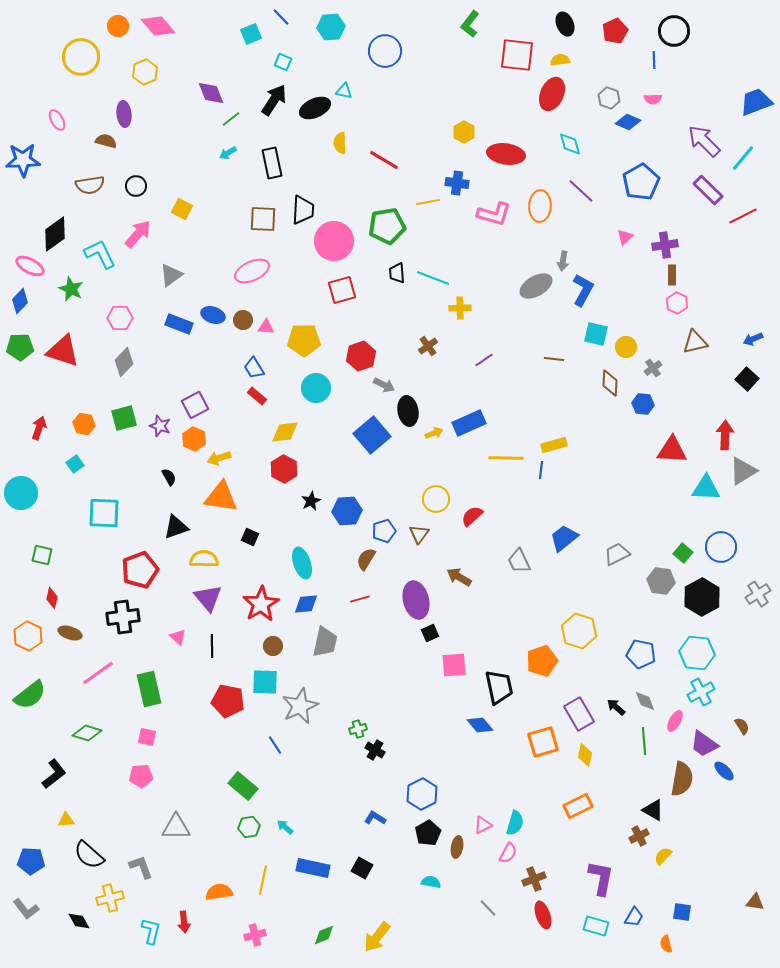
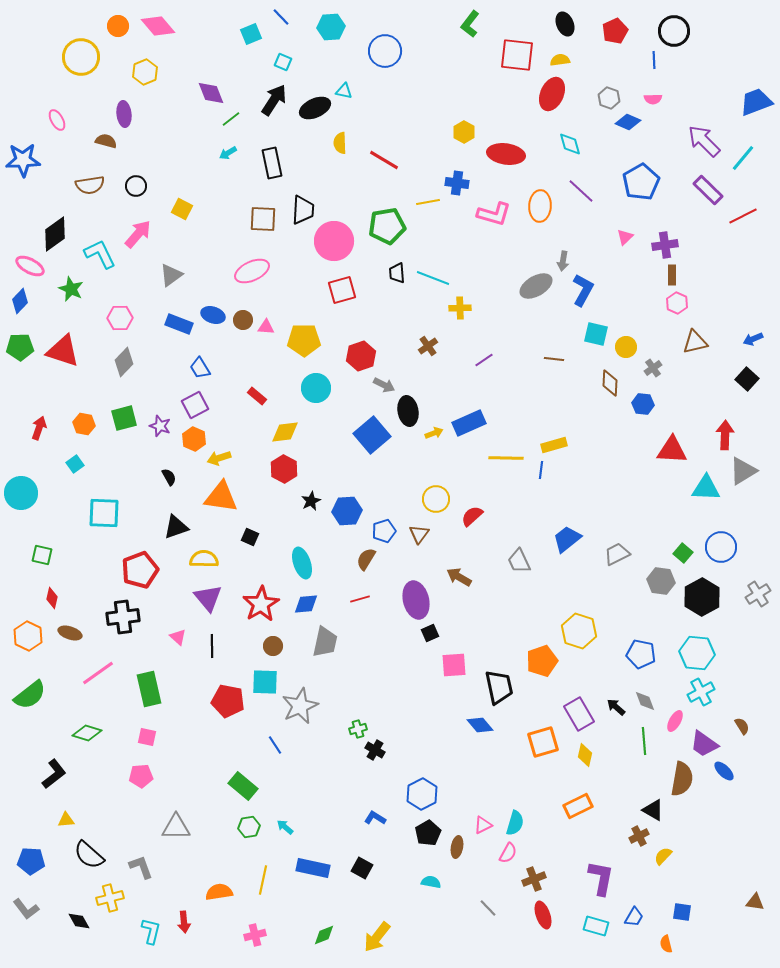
blue trapezoid at (254, 368): moved 54 px left
blue trapezoid at (564, 538): moved 3 px right, 1 px down
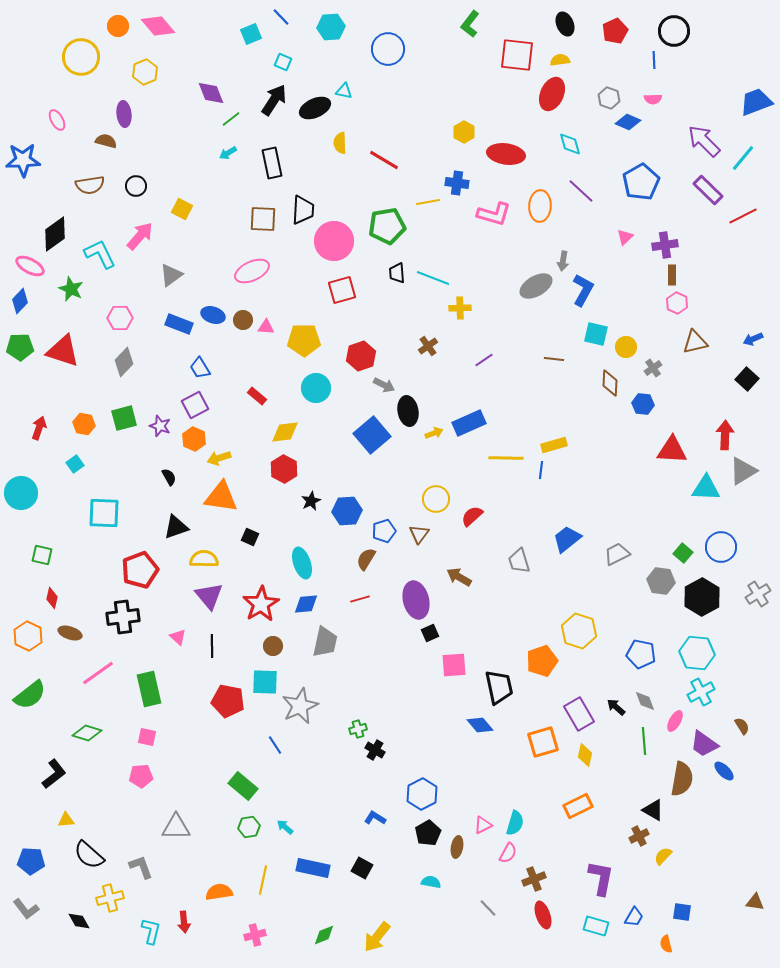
blue circle at (385, 51): moved 3 px right, 2 px up
pink arrow at (138, 234): moved 2 px right, 2 px down
gray trapezoid at (519, 561): rotated 8 degrees clockwise
purple triangle at (208, 598): moved 1 px right, 2 px up
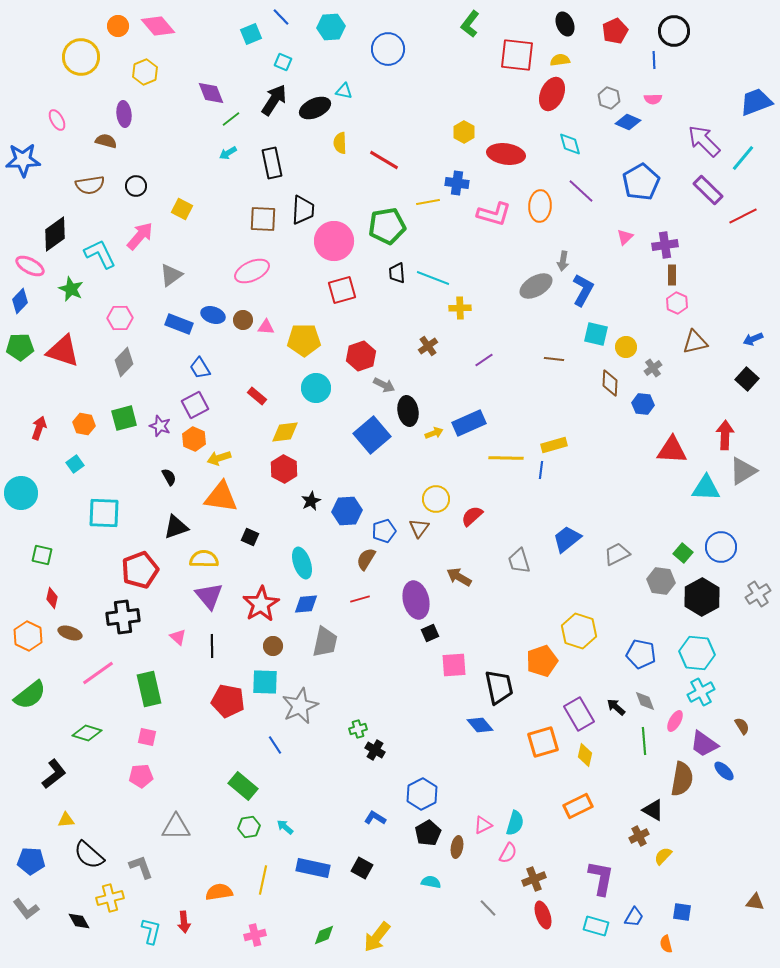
brown triangle at (419, 534): moved 6 px up
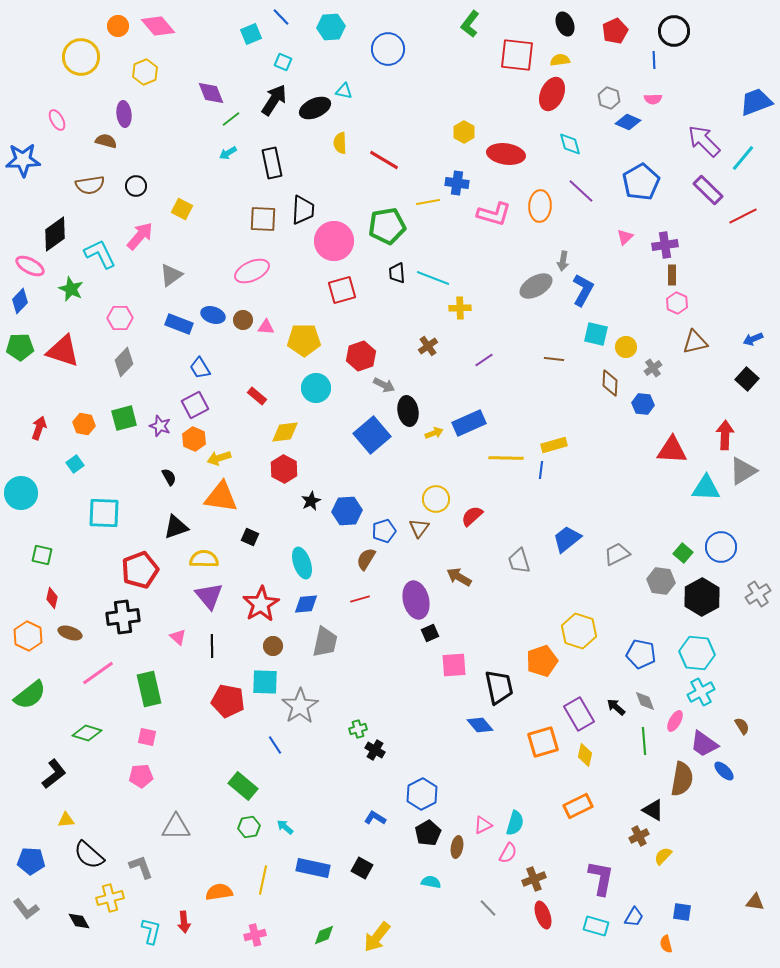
gray star at (300, 706): rotated 9 degrees counterclockwise
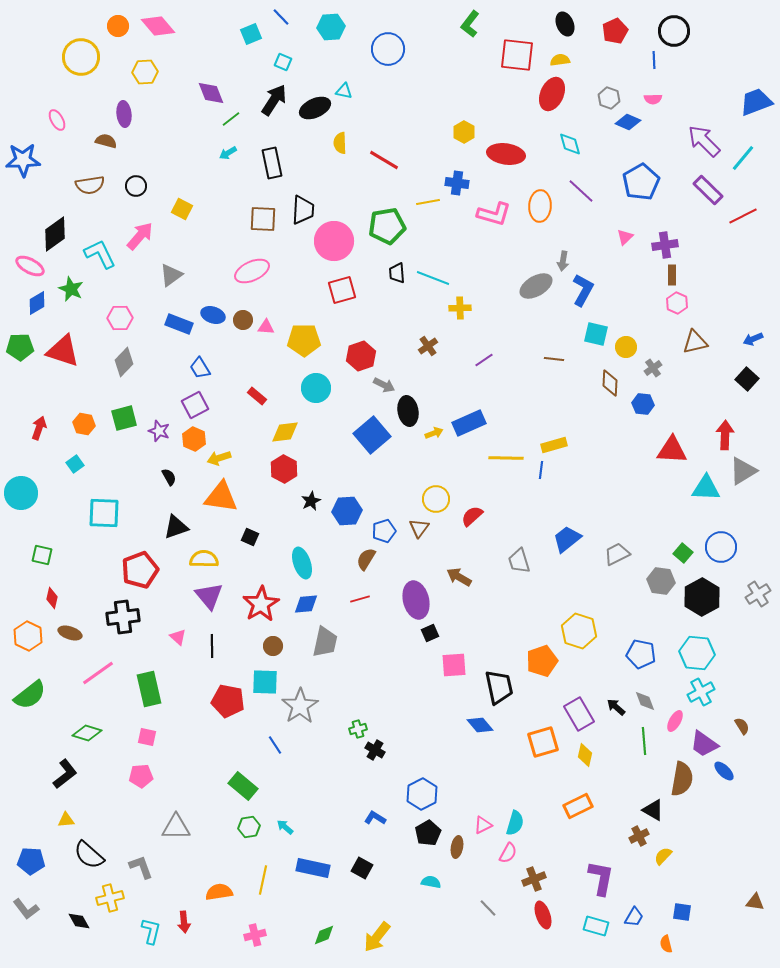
yellow hexagon at (145, 72): rotated 20 degrees clockwise
blue diamond at (20, 301): moved 17 px right, 2 px down; rotated 15 degrees clockwise
purple star at (160, 426): moved 1 px left, 5 px down
black L-shape at (54, 774): moved 11 px right
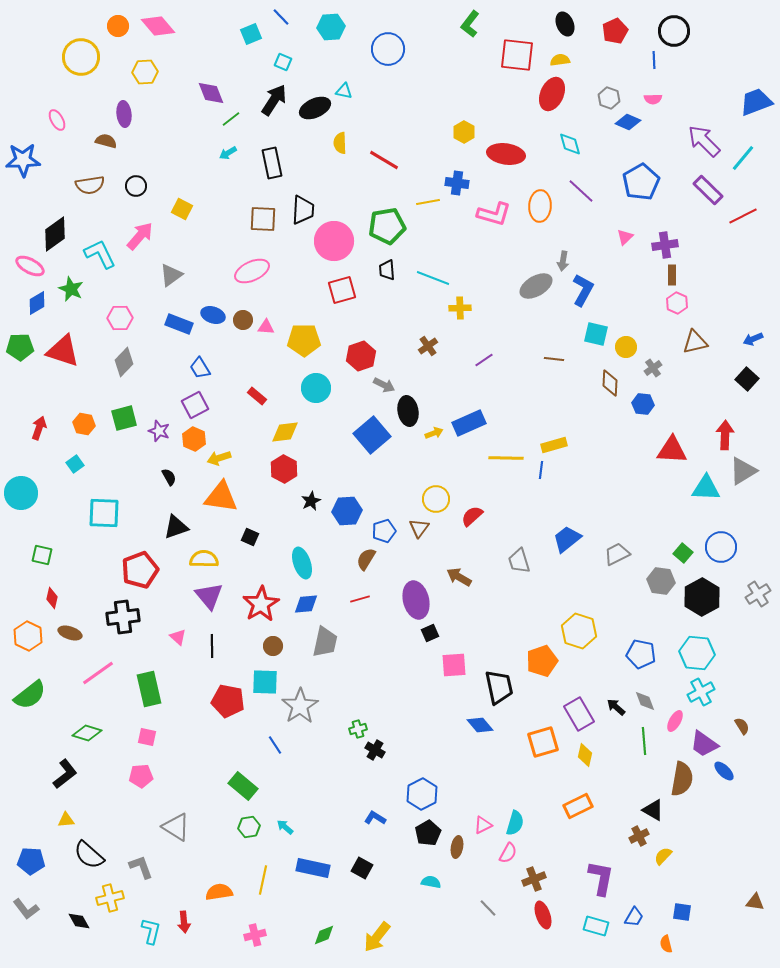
black trapezoid at (397, 273): moved 10 px left, 3 px up
gray triangle at (176, 827): rotated 32 degrees clockwise
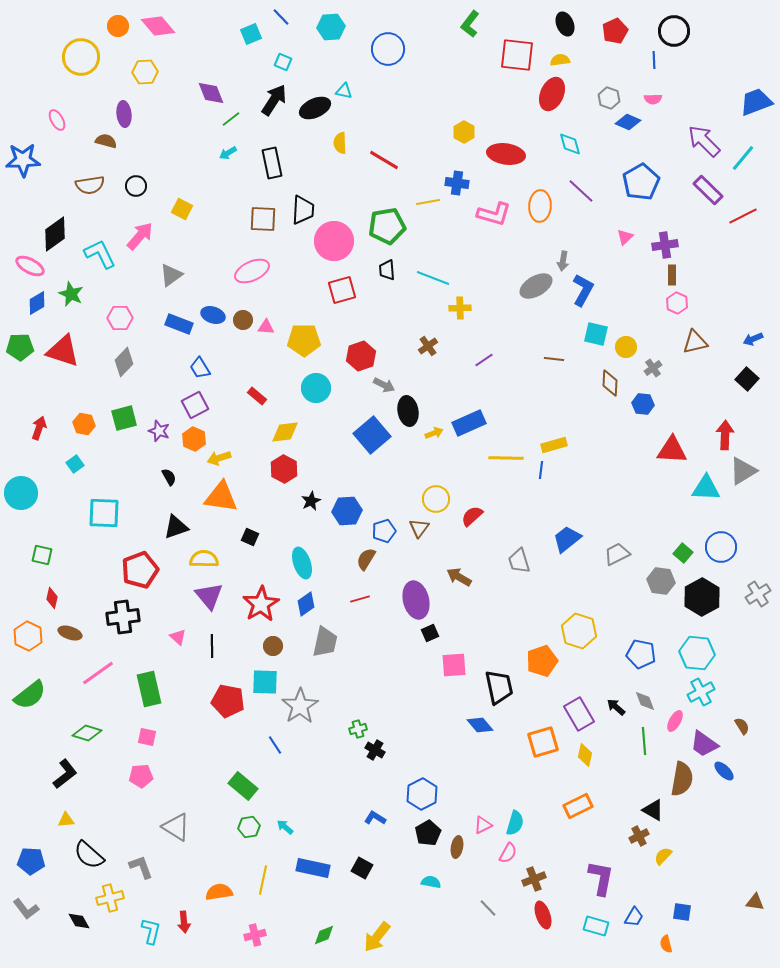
green star at (71, 289): moved 5 px down
blue diamond at (306, 604): rotated 30 degrees counterclockwise
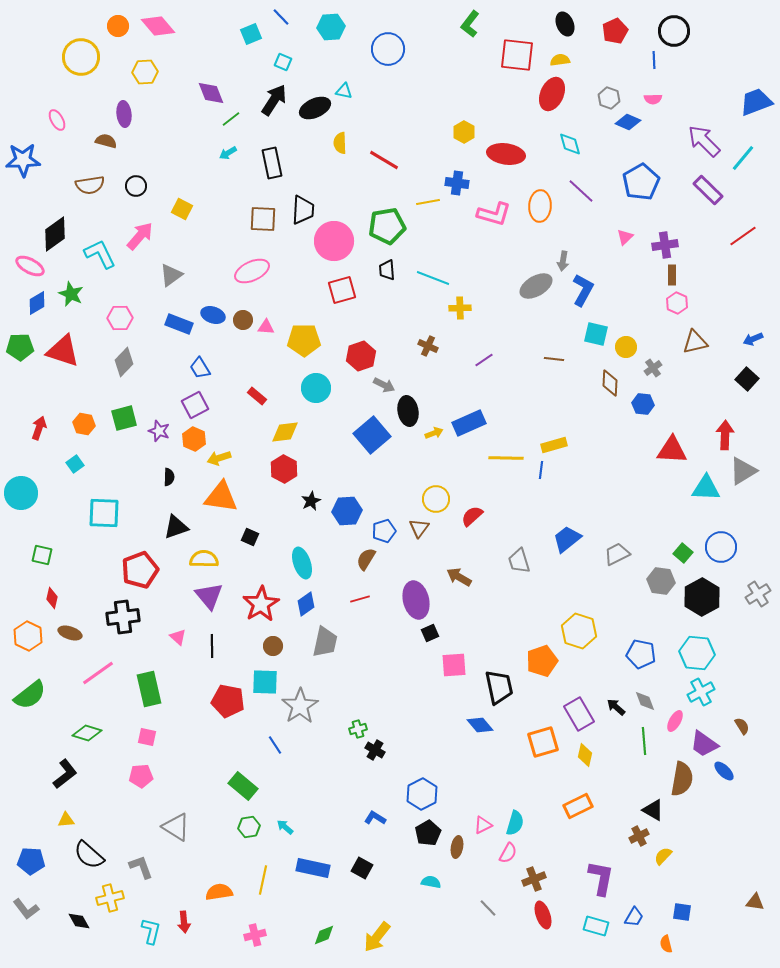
red line at (743, 216): moved 20 px down; rotated 8 degrees counterclockwise
brown cross at (428, 346): rotated 30 degrees counterclockwise
black semicircle at (169, 477): rotated 30 degrees clockwise
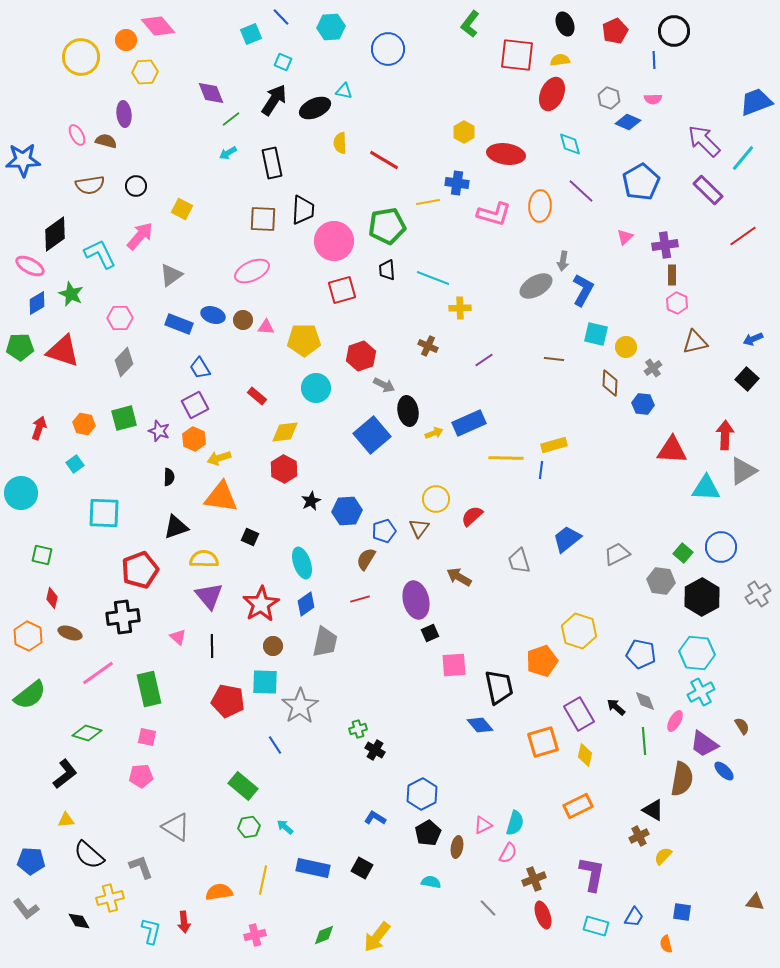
orange circle at (118, 26): moved 8 px right, 14 px down
pink ellipse at (57, 120): moved 20 px right, 15 px down
purple L-shape at (601, 878): moved 9 px left, 4 px up
